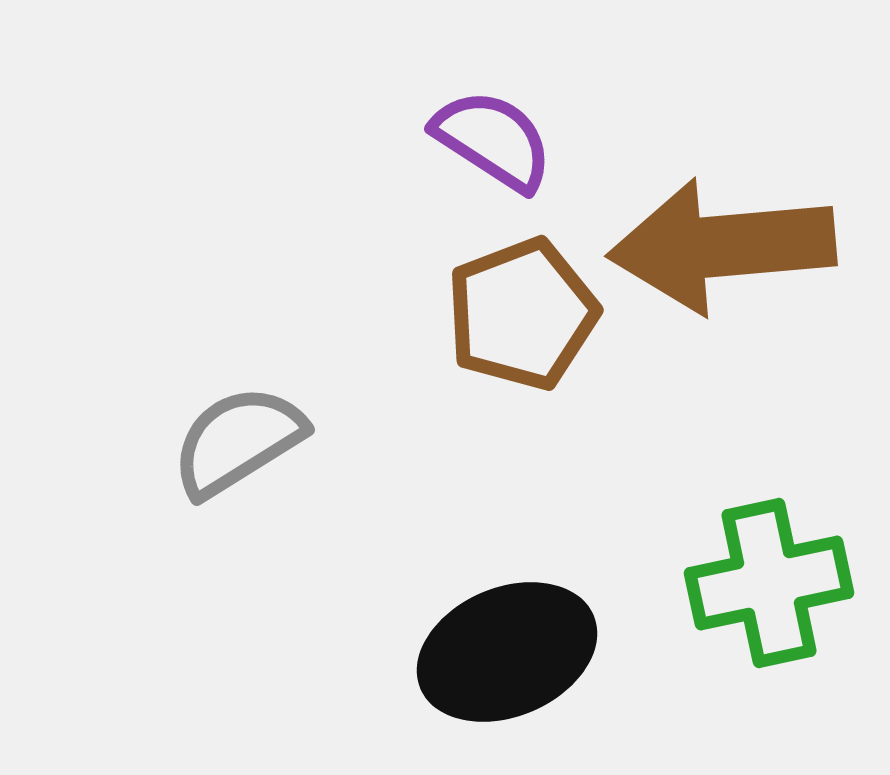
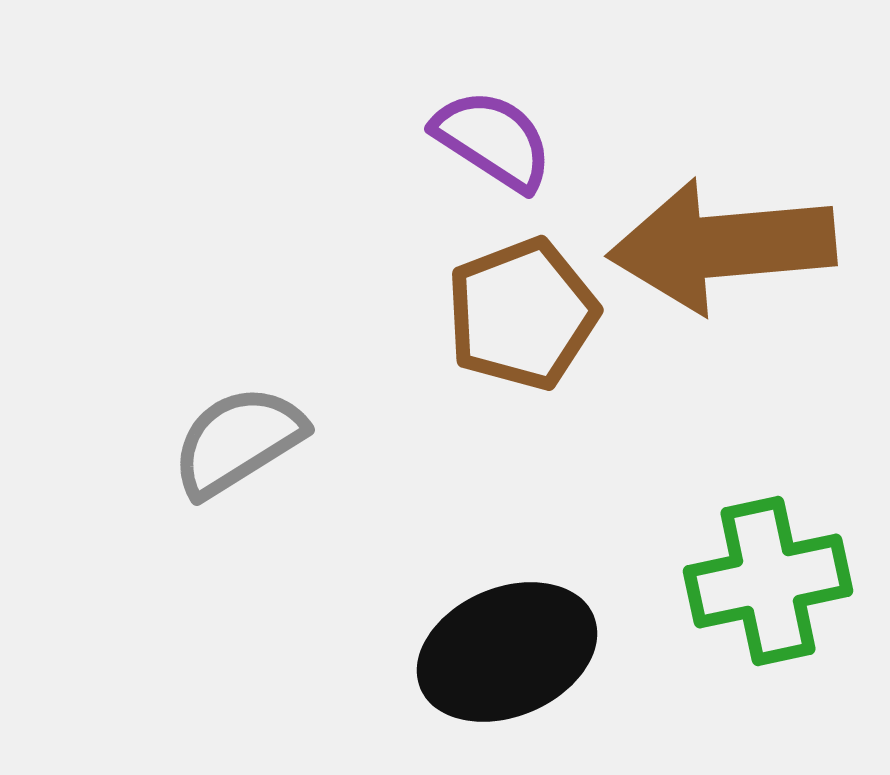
green cross: moved 1 px left, 2 px up
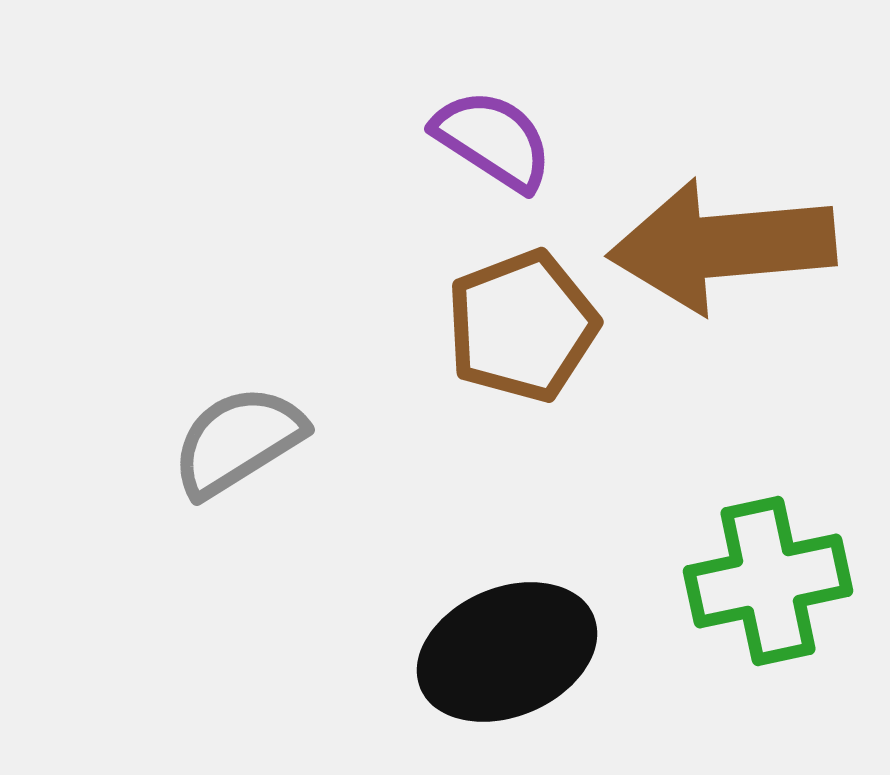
brown pentagon: moved 12 px down
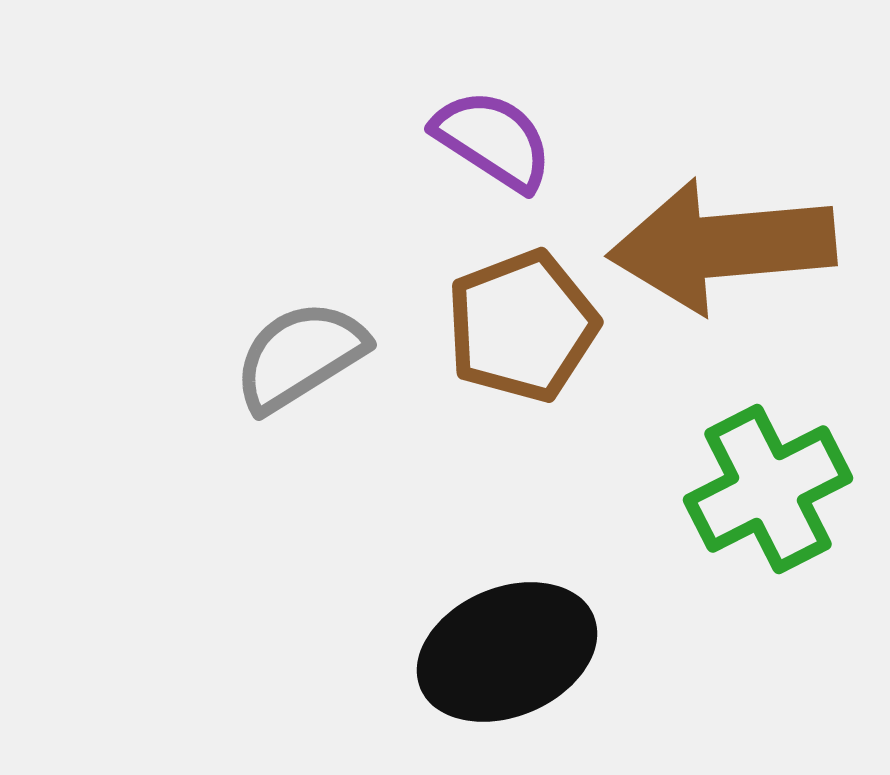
gray semicircle: moved 62 px right, 85 px up
green cross: moved 92 px up; rotated 15 degrees counterclockwise
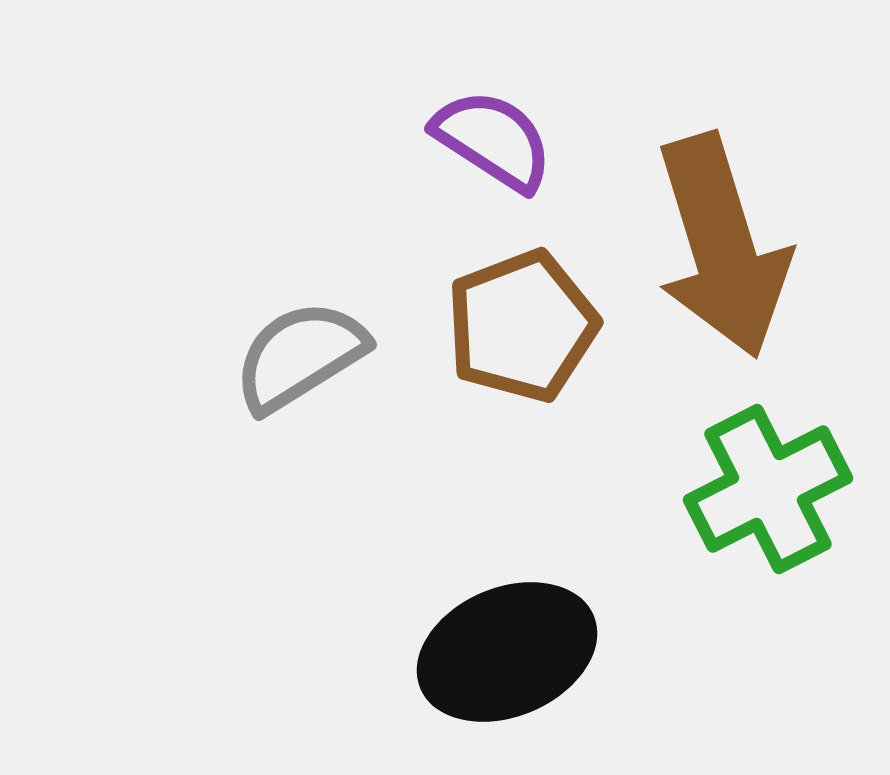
brown arrow: rotated 102 degrees counterclockwise
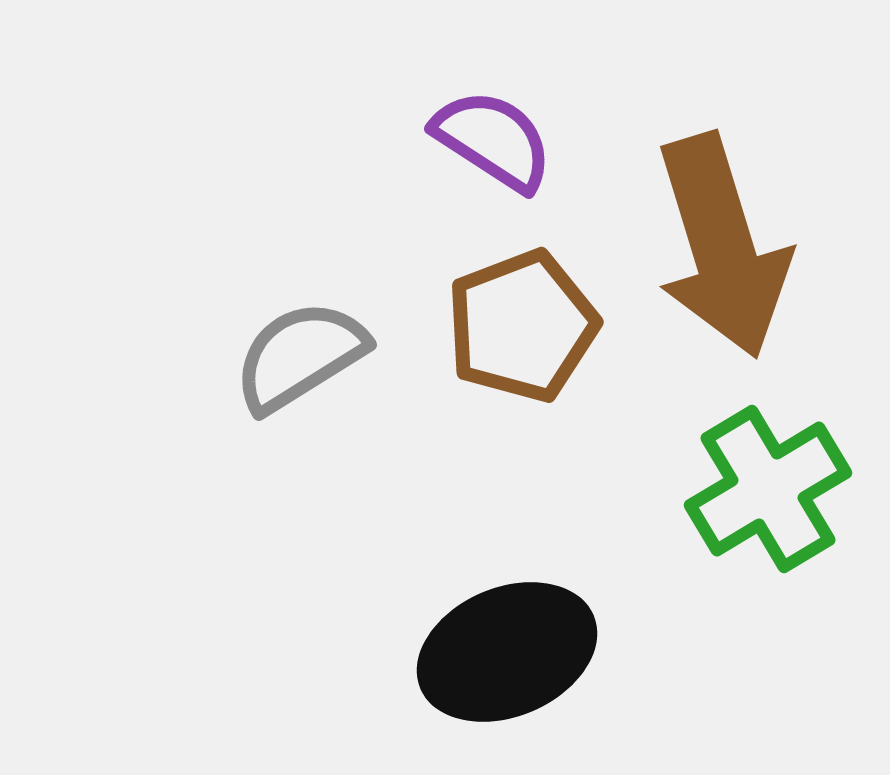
green cross: rotated 4 degrees counterclockwise
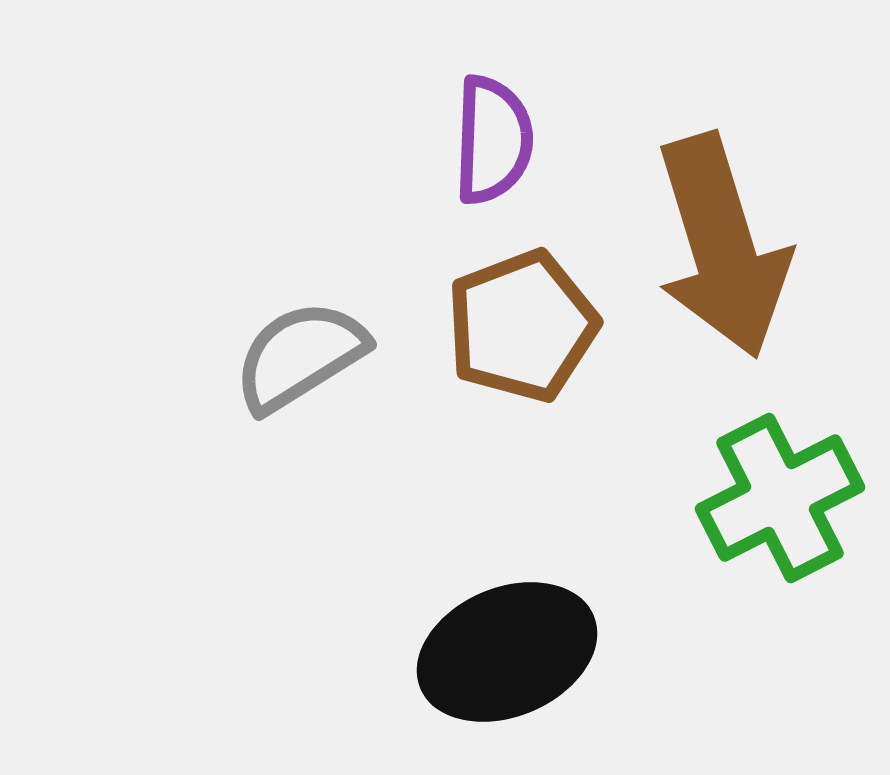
purple semicircle: rotated 59 degrees clockwise
green cross: moved 12 px right, 9 px down; rotated 4 degrees clockwise
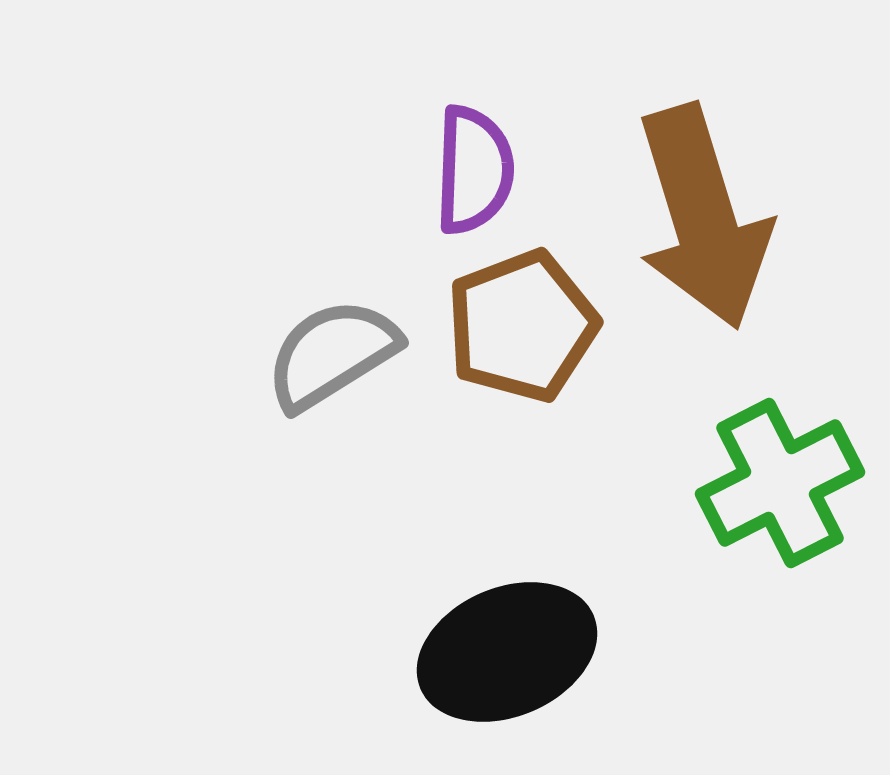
purple semicircle: moved 19 px left, 30 px down
brown arrow: moved 19 px left, 29 px up
gray semicircle: moved 32 px right, 2 px up
green cross: moved 15 px up
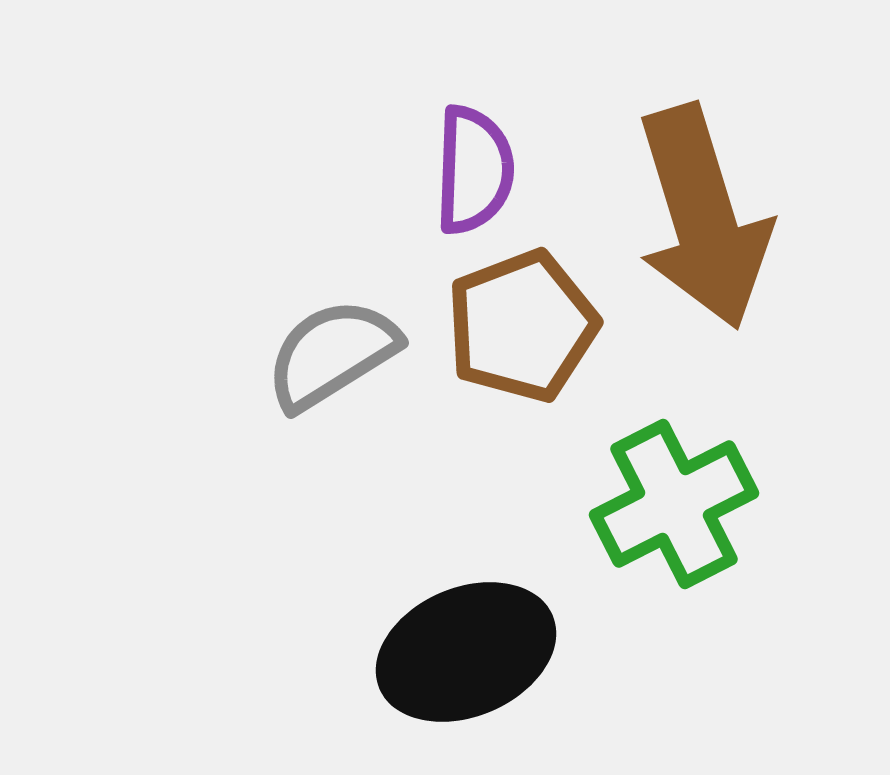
green cross: moved 106 px left, 21 px down
black ellipse: moved 41 px left
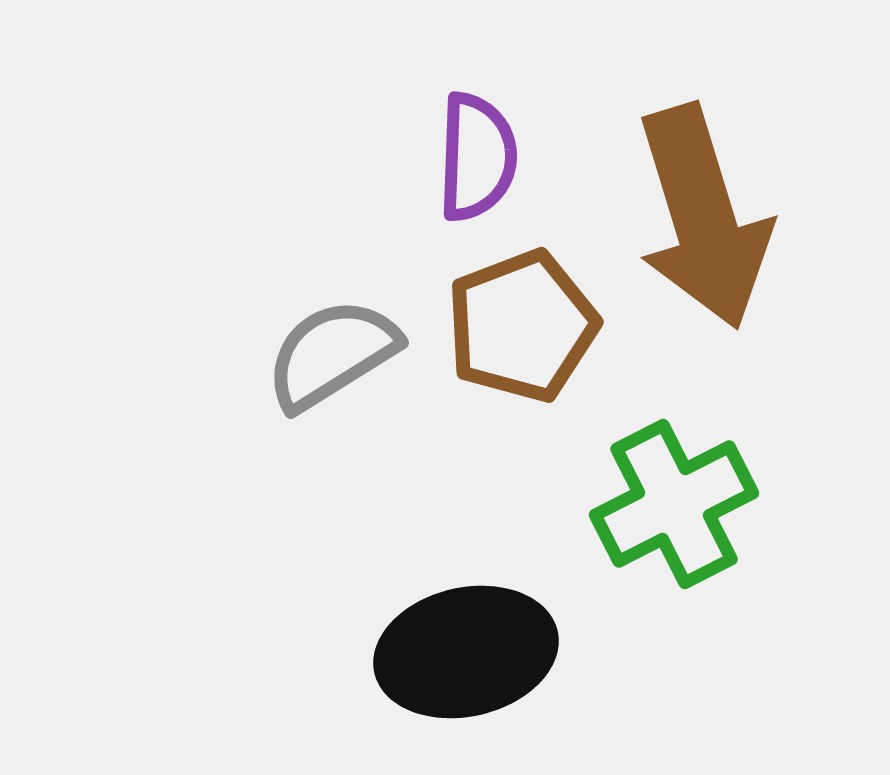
purple semicircle: moved 3 px right, 13 px up
black ellipse: rotated 10 degrees clockwise
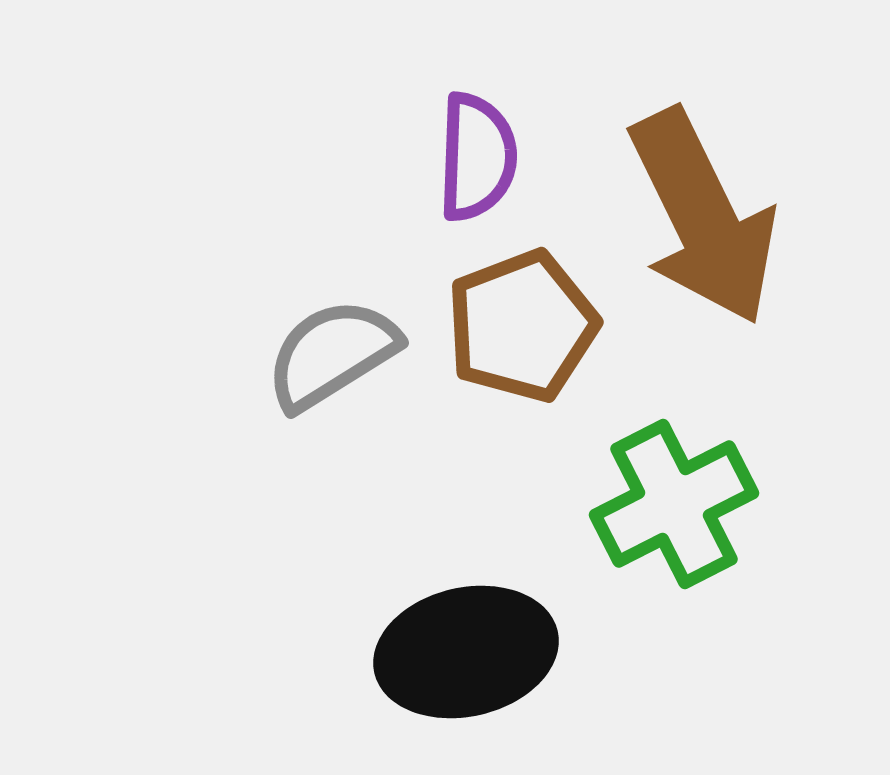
brown arrow: rotated 9 degrees counterclockwise
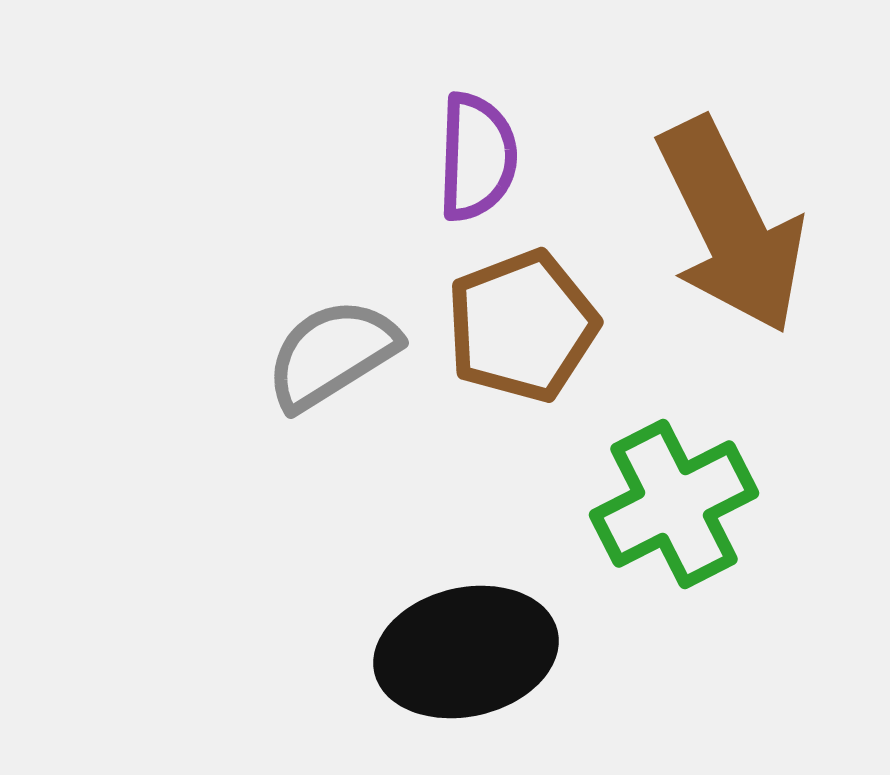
brown arrow: moved 28 px right, 9 px down
